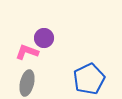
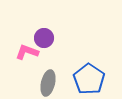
blue pentagon: rotated 12 degrees counterclockwise
gray ellipse: moved 21 px right
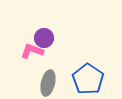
pink L-shape: moved 5 px right, 1 px up
blue pentagon: moved 1 px left
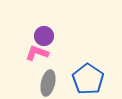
purple circle: moved 2 px up
pink L-shape: moved 5 px right, 2 px down
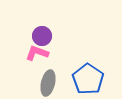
purple circle: moved 2 px left
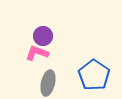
purple circle: moved 1 px right
blue pentagon: moved 6 px right, 4 px up
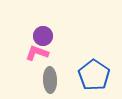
gray ellipse: moved 2 px right, 3 px up; rotated 15 degrees counterclockwise
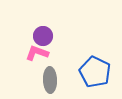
blue pentagon: moved 1 px right, 3 px up; rotated 8 degrees counterclockwise
